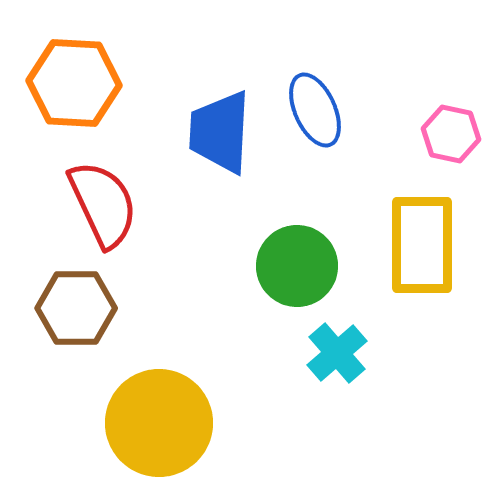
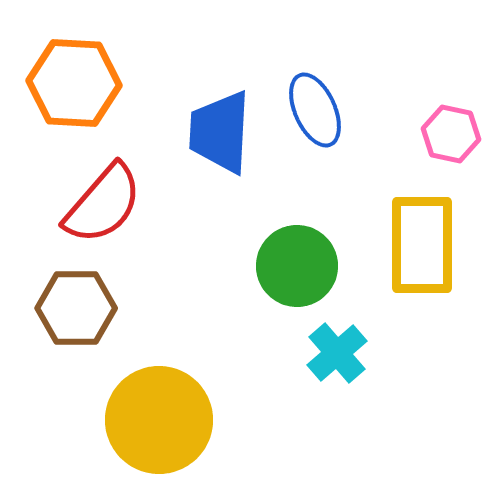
red semicircle: rotated 66 degrees clockwise
yellow circle: moved 3 px up
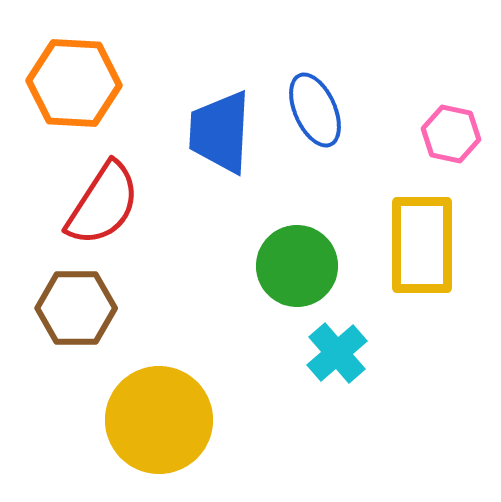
red semicircle: rotated 8 degrees counterclockwise
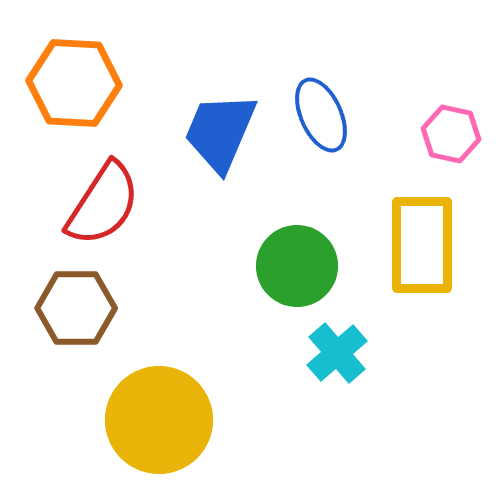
blue ellipse: moved 6 px right, 5 px down
blue trapezoid: rotated 20 degrees clockwise
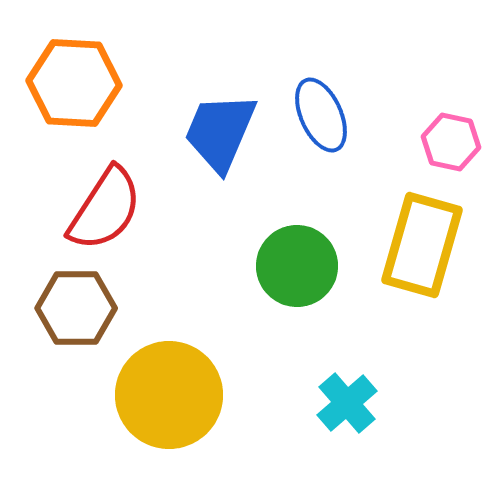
pink hexagon: moved 8 px down
red semicircle: moved 2 px right, 5 px down
yellow rectangle: rotated 16 degrees clockwise
cyan cross: moved 10 px right, 50 px down
yellow circle: moved 10 px right, 25 px up
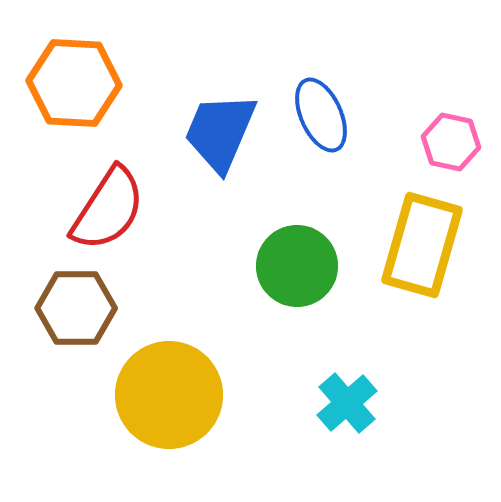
red semicircle: moved 3 px right
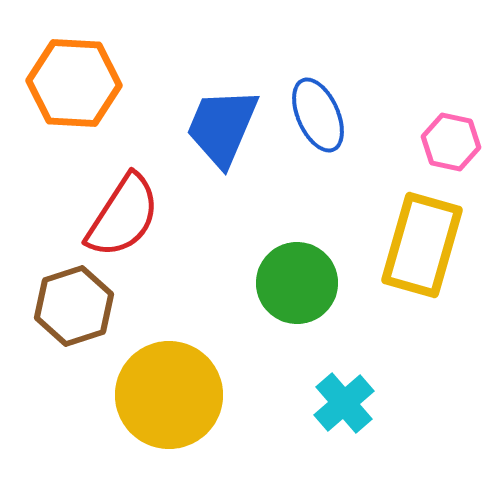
blue ellipse: moved 3 px left
blue trapezoid: moved 2 px right, 5 px up
red semicircle: moved 15 px right, 7 px down
green circle: moved 17 px down
brown hexagon: moved 2 px left, 2 px up; rotated 18 degrees counterclockwise
cyan cross: moved 3 px left
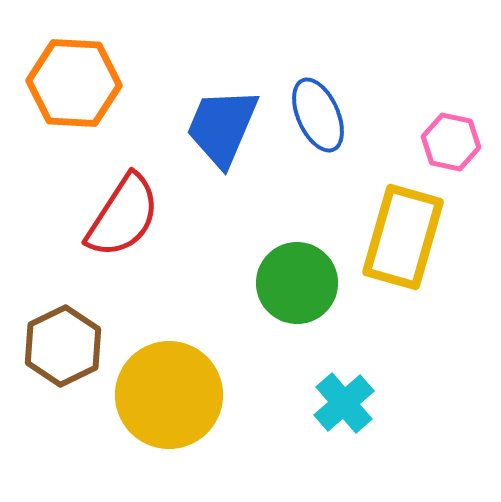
yellow rectangle: moved 19 px left, 8 px up
brown hexagon: moved 11 px left, 40 px down; rotated 8 degrees counterclockwise
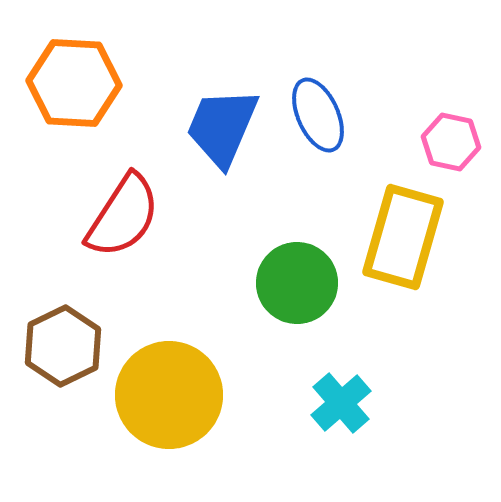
cyan cross: moved 3 px left
